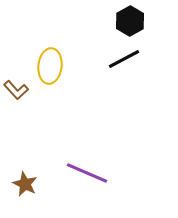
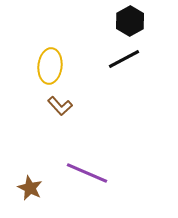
brown L-shape: moved 44 px right, 16 px down
brown star: moved 5 px right, 4 px down
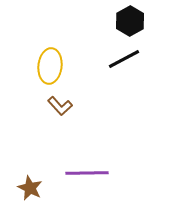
purple line: rotated 24 degrees counterclockwise
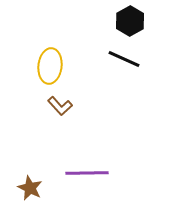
black line: rotated 52 degrees clockwise
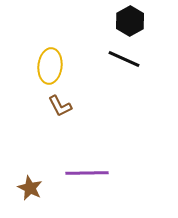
brown L-shape: rotated 15 degrees clockwise
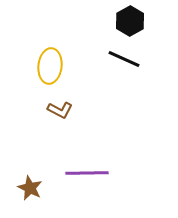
brown L-shape: moved 4 px down; rotated 35 degrees counterclockwise
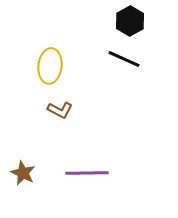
brown star: moved 7 px left, 15 px up
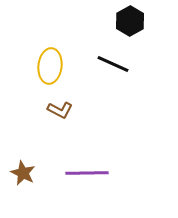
black line: moved 11 px left, 5 px down
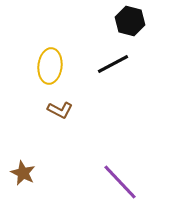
black hexagon: rotated 16 degrees counterclockwise
black line: rotated 52 degrees counterclockwise
purple line: moved 33 px right, 9 px down; rotated 48 degrees clockwise
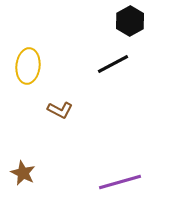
black hexagon: rotated 16 degrees clockwise
yellow ellipse: moved 22 px left
purple line: rotated 63 degrees counterclockwise
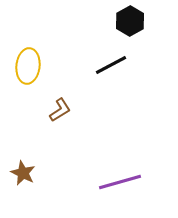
black line: moved 2 px left, 1 px down
brown L-shape: rotated 60 degrees counterclockwise
